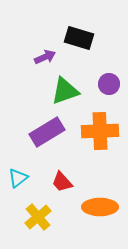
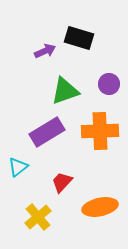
purple arrow: moved 6 px up
cyan triangle: moved 11 px up
red trapezoid: rotated 85 degrees clockwise
orange ellipse: rotated 12 degrees counterclockwise
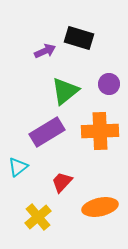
green triangle: rotated 20 degrees counterclockwise
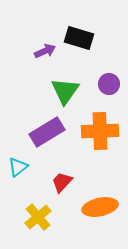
green triangle: rotated 16 degrees counterclockwise
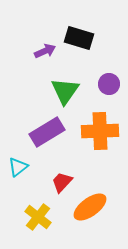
orange ellipse: moved 10 px left; rotated 24 degrees counterclockwise
yellow cross: rotated 12 degrees counterclockwise
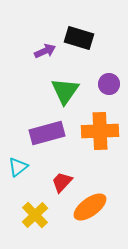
purple rectangle: moved 1 px down; rotated 16 degrees clockwise
yellow cross: moved 3 px left, 2 px up; rotated 8 degrees clockwise
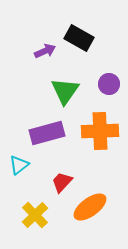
black rectangle: rotated 12 degrees clockwise
cyan triangle: moved 1 px right, 2 px up
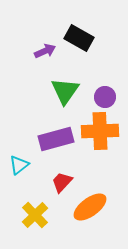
purple circle: moved 4 px left, 13 px down
purple rectangle: moved 9 px right, 6 px down
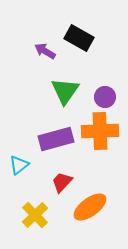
purple arrow: rotated 125 degrees counterclockwise
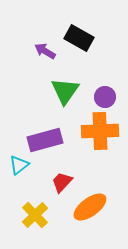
purple rectangle: moved 11 px left, 1 px down
